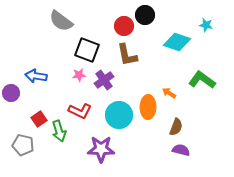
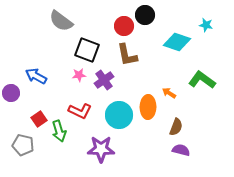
blue arrow: rotated 20 degrees clockwise
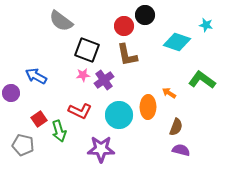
pink star: moved 4 px right
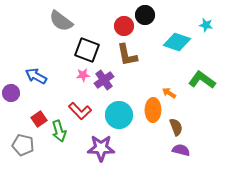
orange ellipse: moved 5 px right, 3 px down
red L-shape: rotated 20 degrees clockwise
brown semicircle: rotated 42 degrees counterclockwise
purple star: moved 1 px up
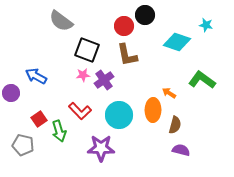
brown semicircle: moved 1 px left, 2 px up; rotated 36 degrees clockwise
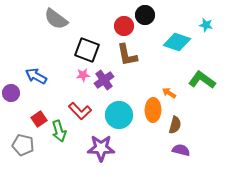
gray semicircle: moved 5 px left, 2 px up
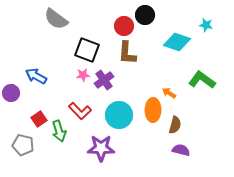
brown L-shape: moved 2 px up; rotated 15 degrees clockwise
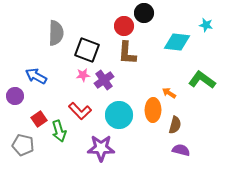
black circle: moved 1 px left, 2 px up
gray semicircle: moved 14 px down; rotated 125 degrees counterclockwise
cyan diamond: rotated 12 degrees counterclockwise
purple circle: moved 4 px right, 3 px down
